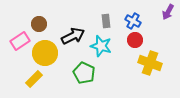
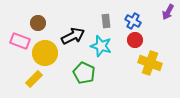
brown circle: moved 1 px left, 1 px up
pink rectangle: rotated 54 degrees clockwise
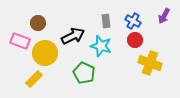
purple arrow: moved 4 px left, 4 px down
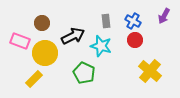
brown circle: moved 4 px right
yellow cross: moved 8 px down; rotated 20 degrees clockwise
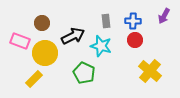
blue cross: rotated 28 degrees counterclockwise
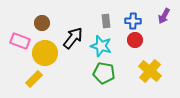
black arrow: moved 2 px down; rotated 25 degrees counterclockwise
green pentagon: moved 20 px right; rotated 15 degrees counterclockwise
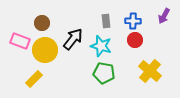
black arrow: moved 1 px down
yellow circle: moved 3 px up
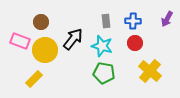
purple arrow: moved 3 px right, 3 px down
brown circle: moved 1 px left, 1 px up
red circle: moved 3 px down
cyan star: moved 1 px right
